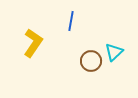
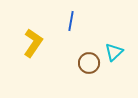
brown circle: moved 2 px left, 2 px down
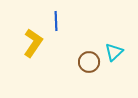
blue line: moved 15 px left; rotated 12 degrees counterclockwise
brown circle: moved 1 px up
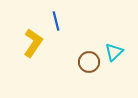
blue line: rotated 12 degrees counterclockwise
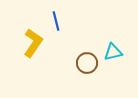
cyan triangle: moved 1 px left; rotated 30 degrees clockwise
brown circle: moved 2 px left, 1 px down
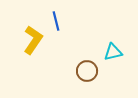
yellow L-shape: moved 3 px up
brown circle: moved 8 px down
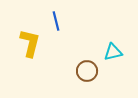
yellow L-shape: moved 3 px left, 3 px down; rotated 20 degrees counterclockwise
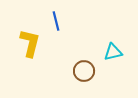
brown circle: moved 3 px left
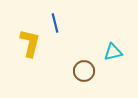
blue line: moved 1 px left, 2 px down
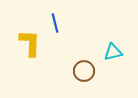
yellow L-shape: rotated 12 degrees counterclockwise
